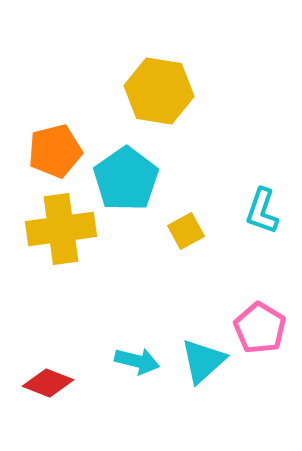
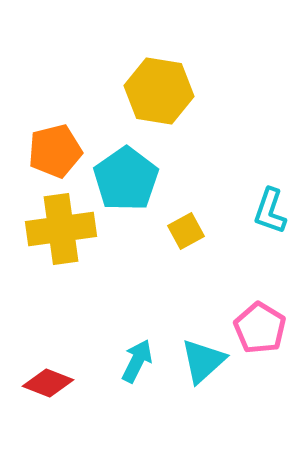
cyan L-shape: moved 8 px right
cyan arrow: rotated 78 degrees counterclockwise
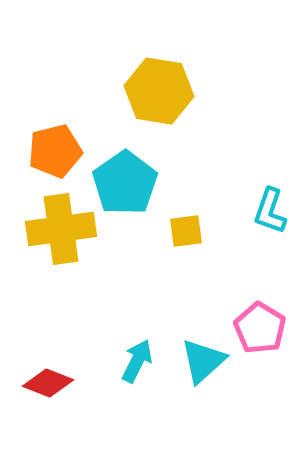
cyan pentagon: moved 1 px left, 4 px down
yellow square: rotated 21 degrees clockwise
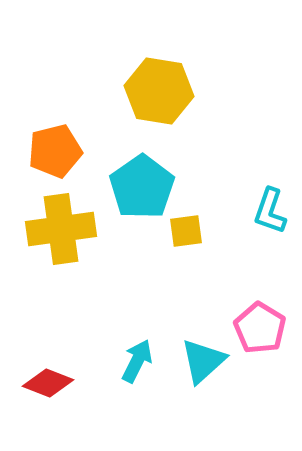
cyan pentagon: moved 17 px right, 4 px down
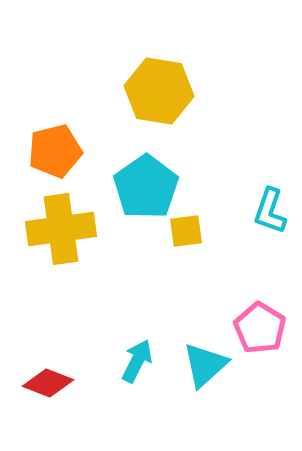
cyan pentagon: moved 4 px right
cyan triangle: moved 2 px right, 4 px down
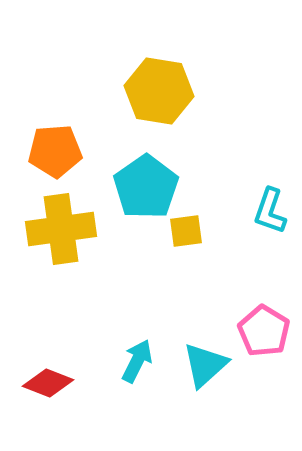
orange pentagon: rotated 10 degrees clockwise
pink pentagon: moved 4 px right, 3 px down
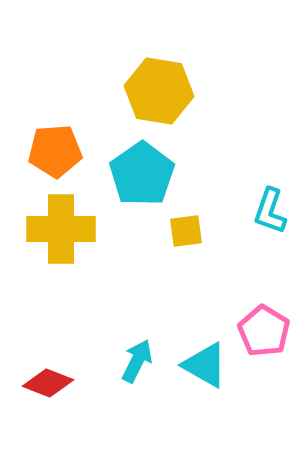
cyan pentagon: moved 4 px left, 13 px up
yellow cross: rotated 8 degrees clockwise
cyan triangle: rotated 48 degrees counterclockwise
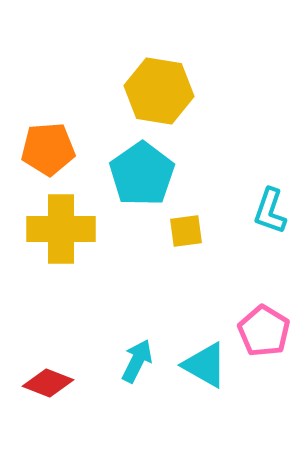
orange pentagon: moved 7 px left, 2 px up
